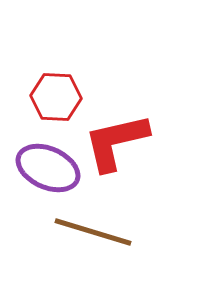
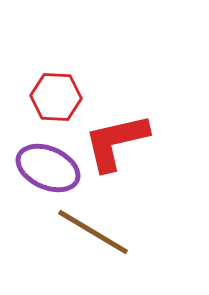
brown line: rotated 14 degrees clockwise
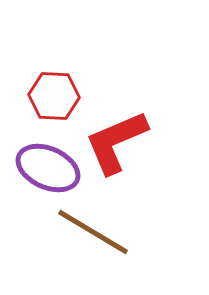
red hexagon: moved 2 px left, 1 px up
red L-shape: rotated 10 degrees counterclockwise
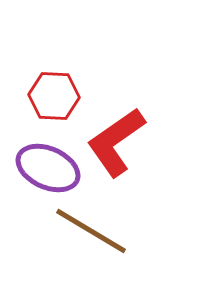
red L-shape: rotated 12 degrees counterclockwise
brown line: moved 2 px left, 1 px up
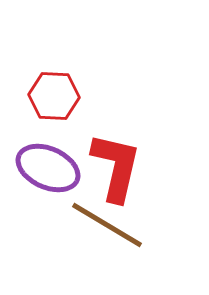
red L-shape: moved 25 px down; rotated 138 degrees clockwise
brown line: moved 16 px right, 6 px up
